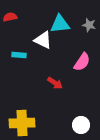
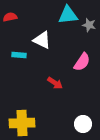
cyan triangle: moved 8 px right, 9 px up
white triangle: moved 1 px left
white circle: moved 2 px right, 1 px up
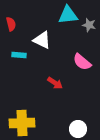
red semicircle: moved 1 px right, 7 px down; rotated 88 degrees clockwise
pink semicircle: rotated 96 degrees clockwise
white circle: moved 5 px left, 5 px down
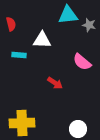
white triangle: rotated 24 degrees counterclockwise
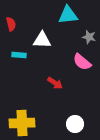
gray star: moved 12 px down
white circle: moved 3 px left, 5 px up
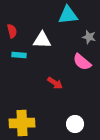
red semicircle: moved 1 px right, 7 px down
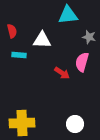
pink semicircle: rotated 66 degrees clockwise
red arrow: moved 7 px right, 10 px up
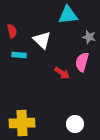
white triangle: rotated 42 degrees clockwise
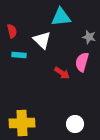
cyan triangle: moved 7 px left, 2 px down
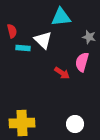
white triangle: moved 1 px right
cyan rectangle: moved 4 px right, 7 px up
